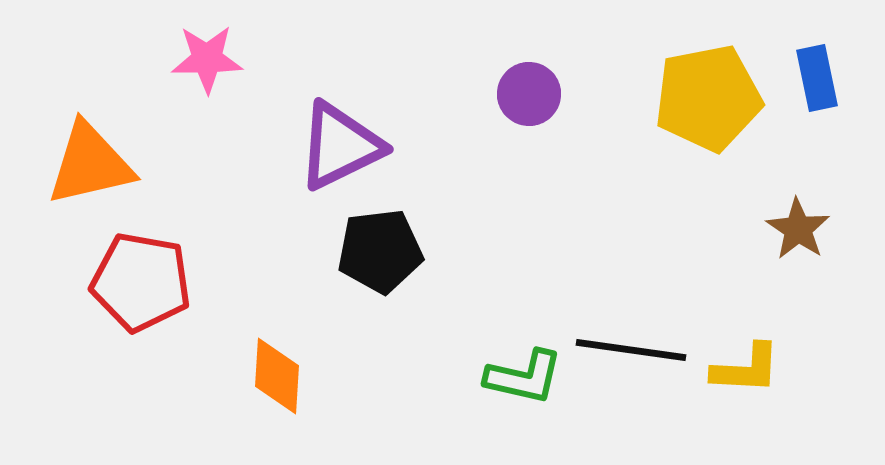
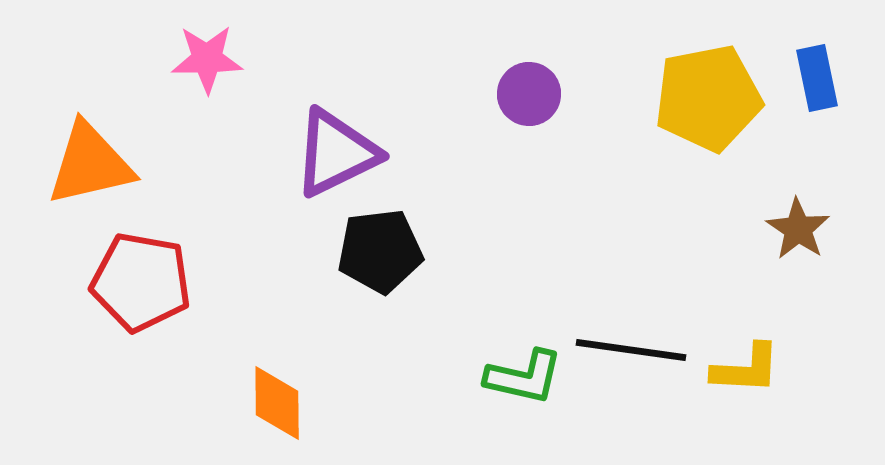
purple triangle: moved 4 px left, 7 px down
orange diamond: moved 27 px down; rotated 4 degrees counterclockwise
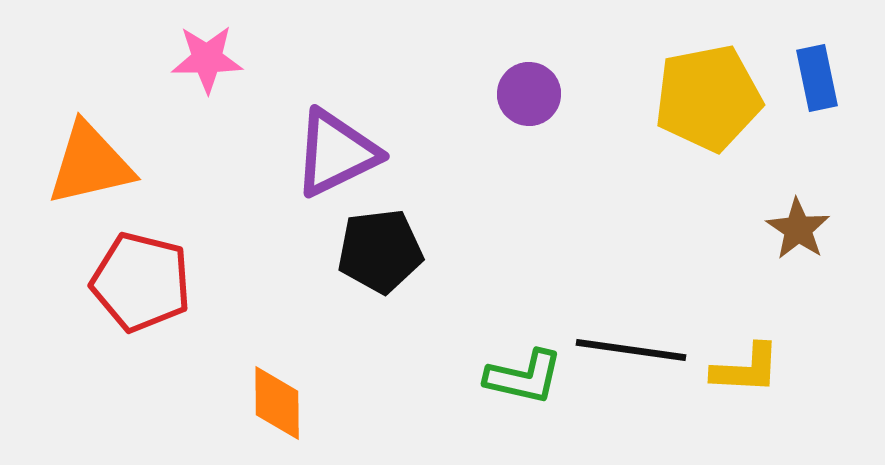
red pentagon: rotated 4 degrees clockwise
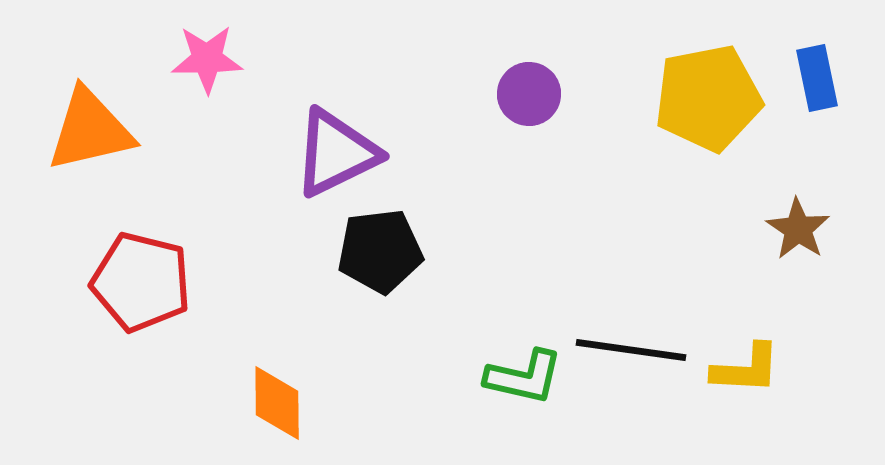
orange triangle: moved 34 px up
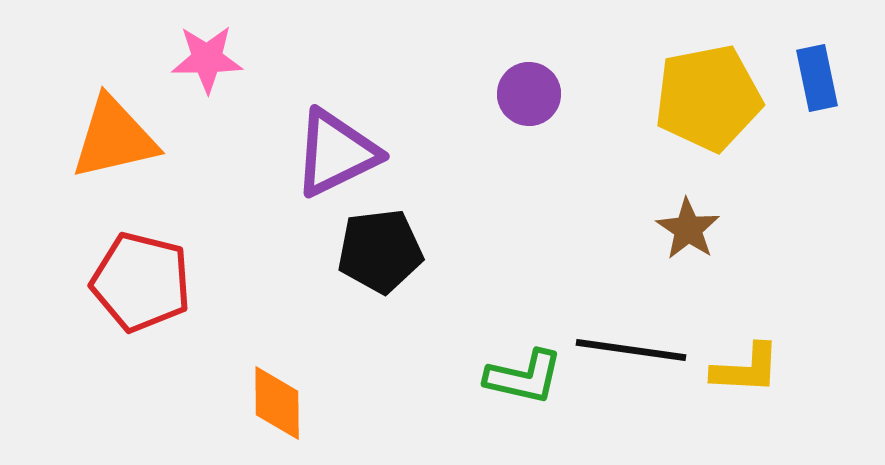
orange triangle: moved 24 px right, 8 px down
brown star: moved 110 px left
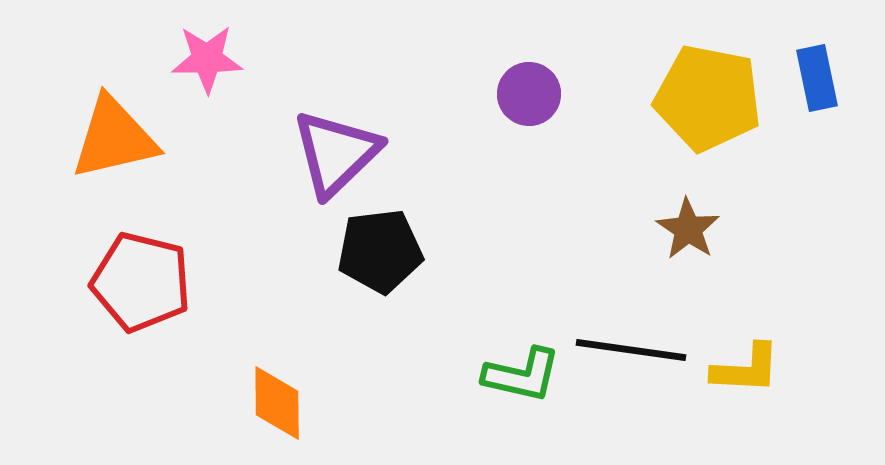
yellow pentagon: rotated 22 degrees clockwise
purple triangle: rotated 18 degrees counterclockwise
green L-shape: moved 2 px left, 2 px up
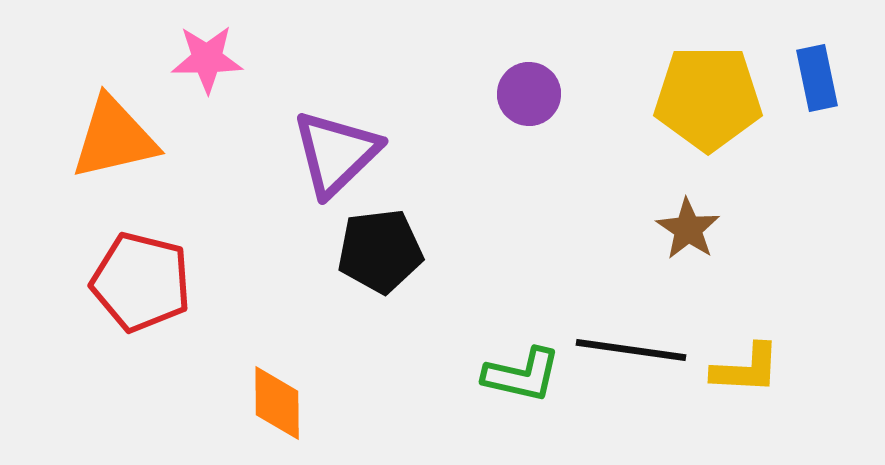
yellow pentagon: rotated 11 degrees counterclockwise
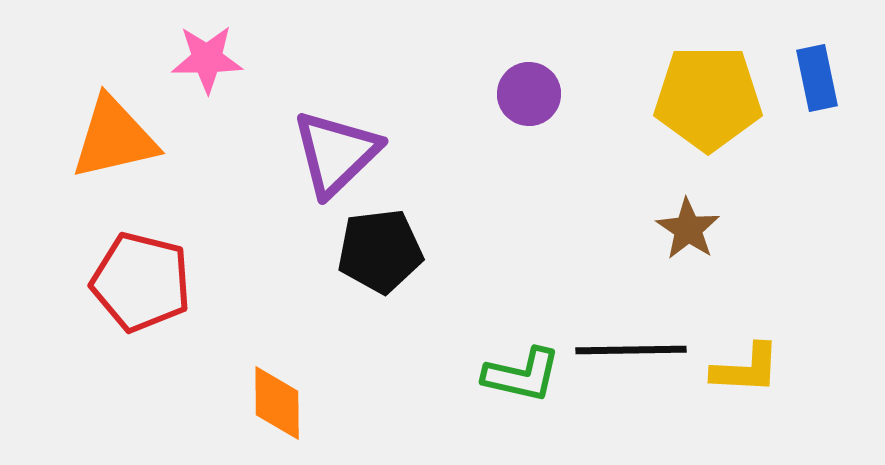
black line: rotated 9 degrees counterclockwise
